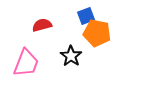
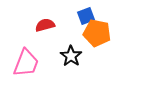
red semicircle: moved 3 px right
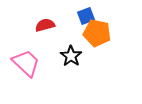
pink trapezoid: rotated 68 degrees counterclockwise
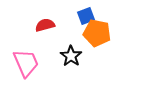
pink trapezoid: rotated 24 degrees clockwise
